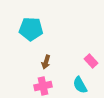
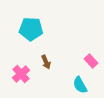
brown arrow: rotated 40 degrees counterclockwise
pink cross: moved 22 px left, 12 px up; rotated 30 degrees counterclockwise
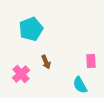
cyan pentagon: rotated 25 degrees counterclockwise
pink rectangle: rotated 40 degrees clockwise
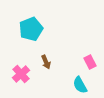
pink rectangle: moved 1 px left, 1 px down; rotated 24 degrees counterclockwise
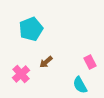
brown arrow: rotated 72 degrees clockwise
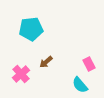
cyan pentagon: rotated 15 degrees clockwise
pink rectangle: moved 1 px left, 2 px down
cyan semicircle: rotated 12 degrees counterclockwise
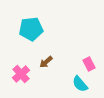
cyan semicircle: moved 1 px up
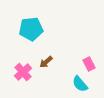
pink cross: moved 2 px right, 2 px up
